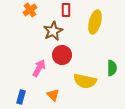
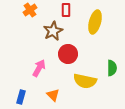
red circle: moved 6 px right, 1 px up
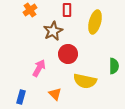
red rectangle: moved 1 px right
green semicircle: moved 2 px right, 2 px up
orange triangle: moved 2 px right, 1 px up
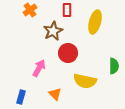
red circle: moved 1 px up
